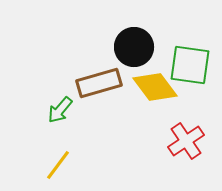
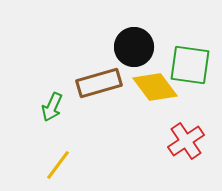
green arrow: moved 8 px left, 3 px up; rotated 16 degrees counterclockwise
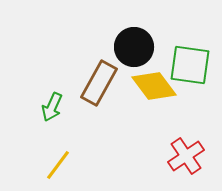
brown rectangle: rotated 45 degrees counterclockwise
yellow diamond: moved 1 px left, 1 px up
red cross: moved 15 px down
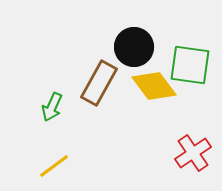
red cross: moved 7 px right, 3 px up
yellow line: moved 4 px left, 1 px down; rotated 16 degrees clockwise
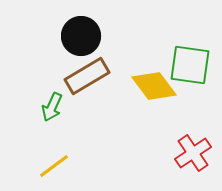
black circle: moved 53 px left, 11 px up
brown rectangle: moved 12 px left, 7 px up; rotated 30 degrees clockwise
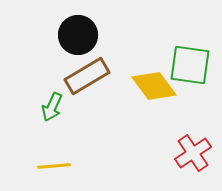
black circle: moved 3 px left, 1 px up
yellow line: rotated 32 degrees clockwise
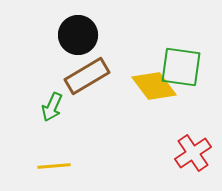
green square: moved 9 px left, 2 px down
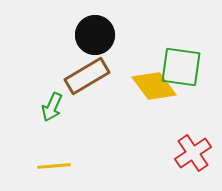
black circle: moved 17 px right
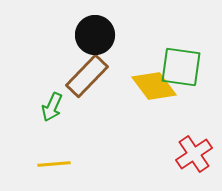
brown rectangle: rotated 15 degrees counterclockwise
red cross: moved 1 px right, 1 px down
yellow line: moved 2 px up
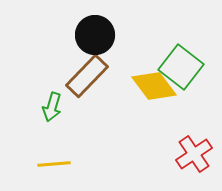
green square: rotated 30 degrees clockwise
green arrow: rotated 8 degrees counterclockwise
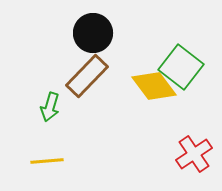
black circle: moved 2 px left, 2 px up
green arrow: moved 2 px left
yellow line: moved 7 px left, 3 px up
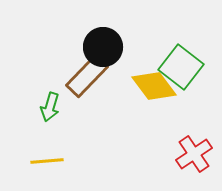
black circle: moved 10 px right, 14 px down
